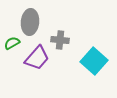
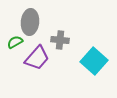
green semicircle: moved 3 px right, 1 px up
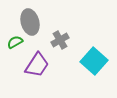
gray ellipse: rotated 20 degrees counterclockwise
gray cross: rotated 36 degrees counterclockwise
purple trapezoid: moved 7 px down; rotated 8 degrees counterclockwise
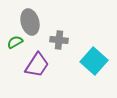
gray cross: moved 1 px left; rotated 36 degrees clockwise
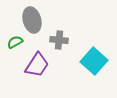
gray ellipse: moved 2 px right, 2 px up
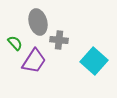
gray ellipse: moved 6 px right, 2 px down
green semicircle: moved 1 px down; rotated 77 degrees clockwise
purple trapezoid: moved 3 px left, 4 px up
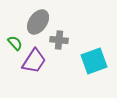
gray ellipse: rotated 50 degrees clockwise
cyan square: rotated 28 degrees clockwise
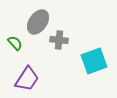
purple trapezoid: moved 7 px left, 18 px down
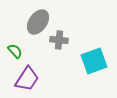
green semicircle: moved 8 px down
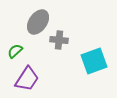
green semicircle: rotated 91 degrees counterclockwise
